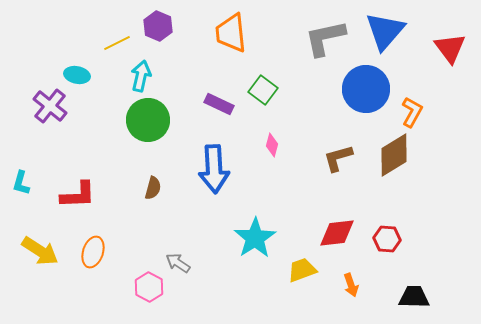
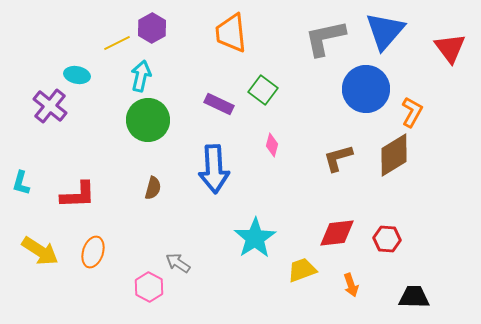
purple hexagon: moved 6 px left, 2 px down; rotated 8 degrees clockwise
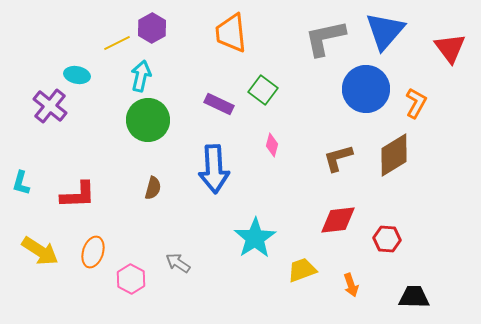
orange L-shape: moved 4 px right, 9 px up
red diamond: moved 1 px right, 13 px up
pink hexagon: moved 18 px left, 8 px up
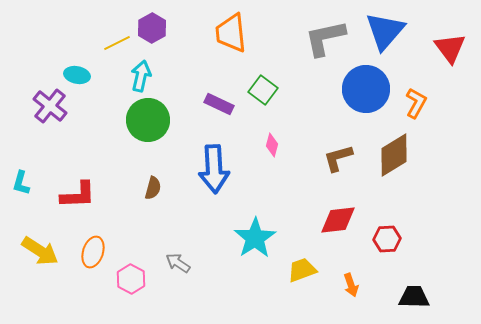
red hexagon: rotated 8 degrees counterclockwise
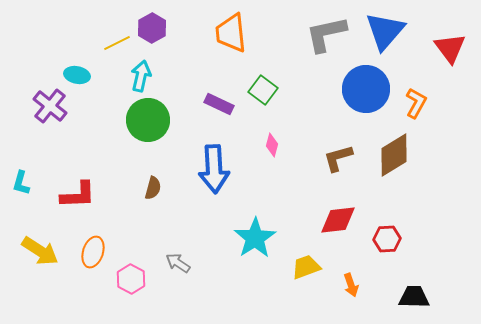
gray L-shape: moved 1 px right, 4 px up
yellow trapezoid: moved 4 px right, 3 px up
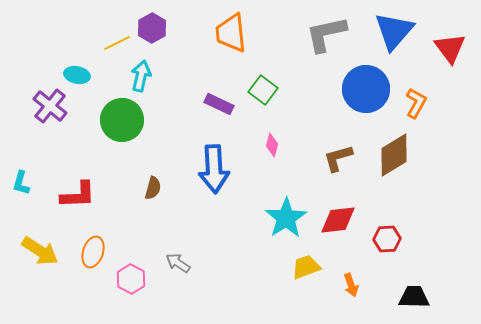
blue triangle: moved 9 px right
green circle: moved 26 px left
cyan star: moved 31 px right, 20 px up
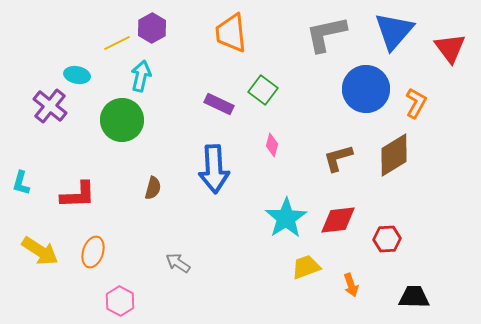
pink hexagon: moved 11 px left, 22 px down
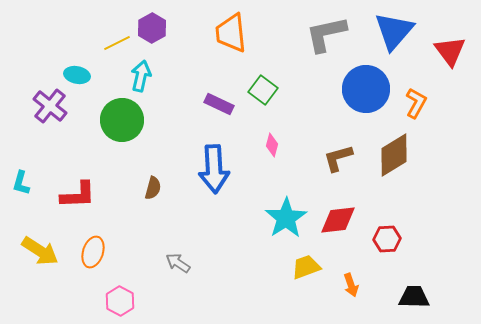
red triangle: moved 3 px down
